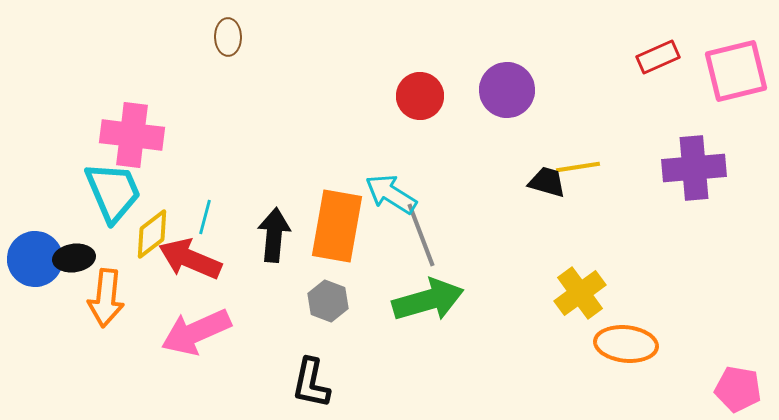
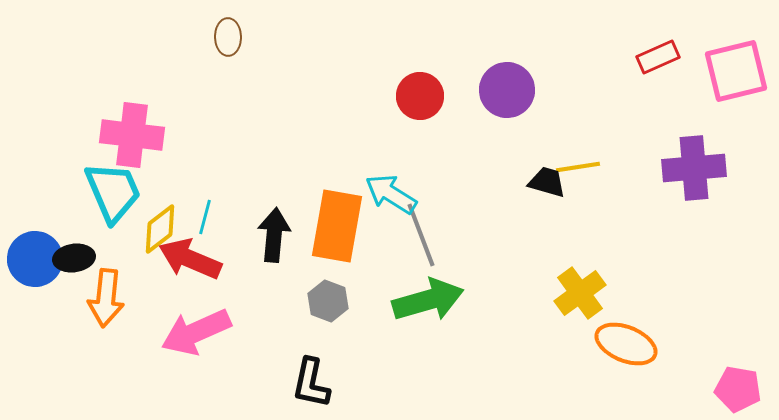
yellow diamond: moved 8 px right, 5 px up
orange ellipse: rotated 16 degrees clockwise
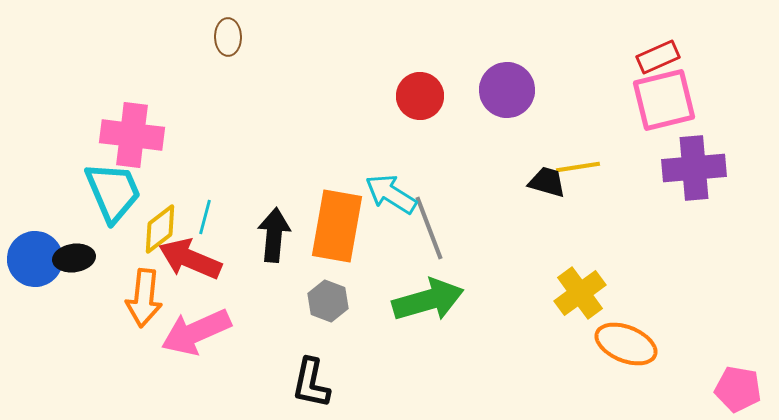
pink square: moved 72 px left, 29 px down
gray line: moved 8 px right, 7 px up
orange arrow: moved 38 px right
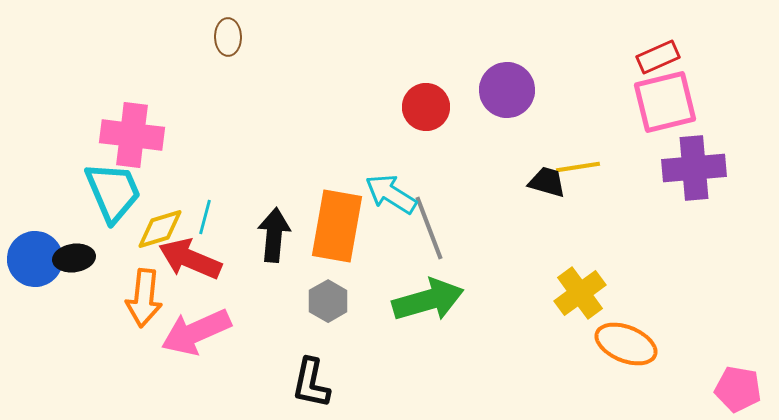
red circle: moved 6 px right, 11 px down
pink square: moved 1 px right, 2 px down
yellow diamond: rotated 21 degrees clockwise
gray hexagon: rotated 9 degrees clockwise
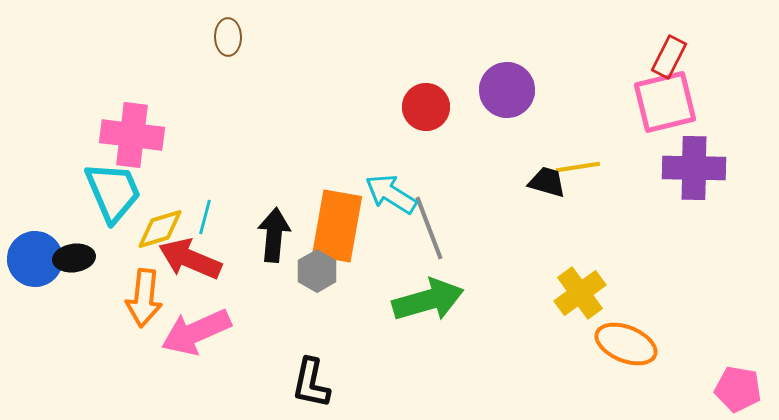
red rectangle: moved 11 px right; rotated 39 degrees counterclockwise
purple cross: rotated 6 degrees clockwise
gray hexagon: moved 11 px left, 30 px up
